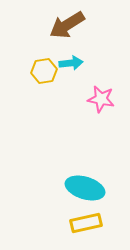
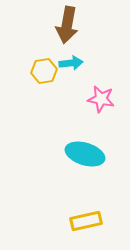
brown arrow: rotated 48 degrees counterclockwise
cyan ellipse: moved 34 px up
yellow rectangle: moved 2 px up
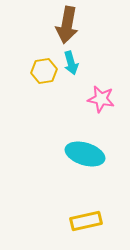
cyan arrow: rotated 80 degrees clockwise
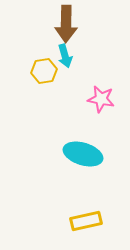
brown arrow: moved 1 px left, 1 px up; rotated 9 degrees counterclockwise
cyan arrow: moved 6 px left, 7 px up
cyan ellipse: moved 2 px left
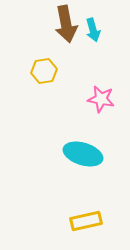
brown arrow: rotated 12 degrees counterclockwise
cyan arrow: moved 28 px right, 26 px up
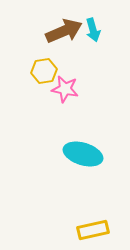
brown arrow: moved 2 px left, 7 px down; rotated 102 degrees counterclockwise
pink star: moved 36 px left, 10 px up
yellow rectangle: moved 7 px right, 9 px down
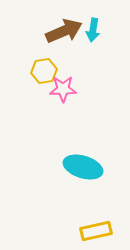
cyan arrow: rotated 25 degrees clockwise
pink star: moved 2 px left; rotated 12 degrees counterclockwise
cyan ellipse: moved 13 px down
yellow rectangle: moved 3 px right, 1 px down
